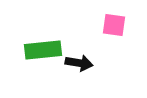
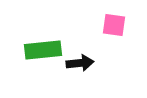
black arrow: moved 1 px right; rotated 16 degrees counterclockwise
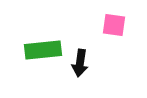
black arrow: rotated 104 degrees clockwise
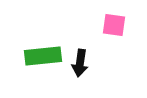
green rectangle: moved 6 px down
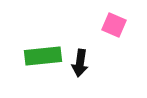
pink square: rotated 15 degrees clockwise
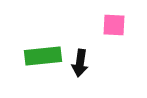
pink square: rotated 20 degrees counterclockwise
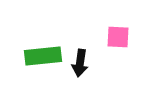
pink square: moved 4 px right, 12 px down
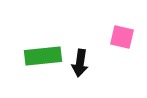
pink square: moved 4 px right; rotated 10 degrees clockwise
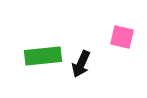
black arrow: moved 1 px right, 1 px down; rotated 16 degrees clockwise
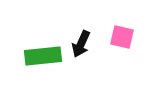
black arrow: moved 20 px up
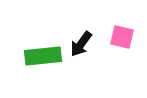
black arrow: rotated 12 degrees clockwise
